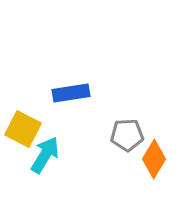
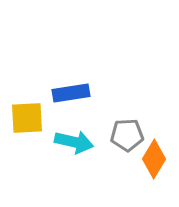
yellow square: moved 4 px right, 11 px up; rotated 30 degrees counterclockwise
cyan arrow: moved 29 px right, 13 px up; rotated 72 degrees clockwise
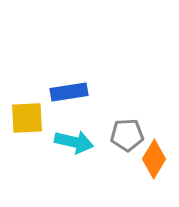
blue rectangle: moved 2 px left, 1 px up
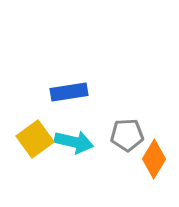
yellow square: moved 8 px right, 21 px down; rotated 33 degrees counterclockwise
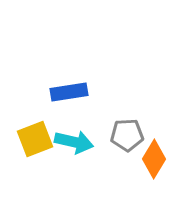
yellow square: rotated 15 degrees clockwise
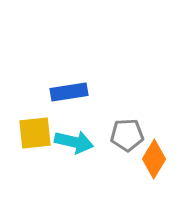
yellow square: moved 6 px up; rotated 15 degrees clockwise
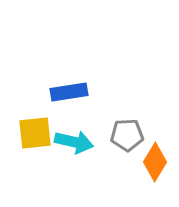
orange diamond: moved 1 px right, 3 px down
